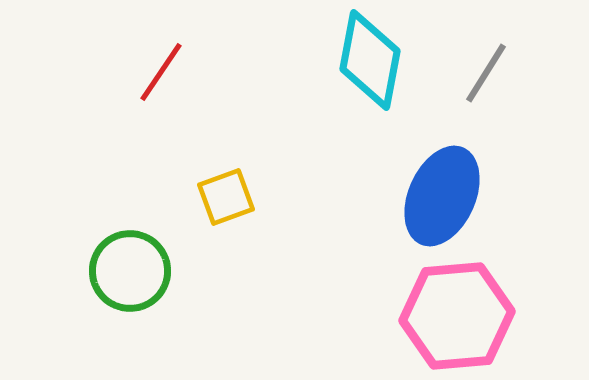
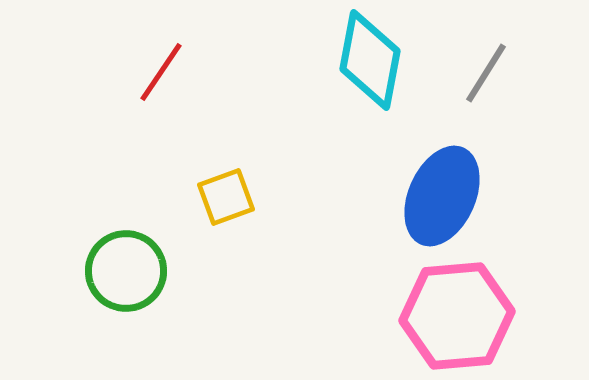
green circle: moved 4 px left
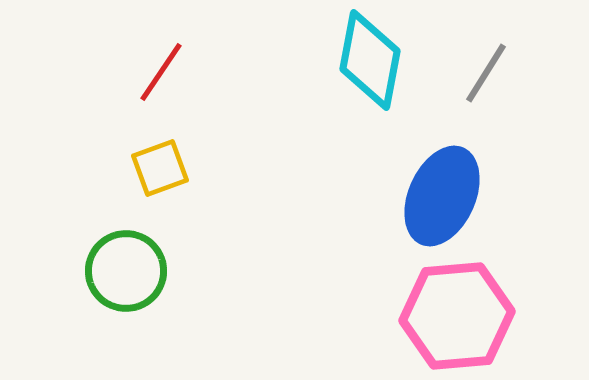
yellow square: moved 66 px left, 29 px up
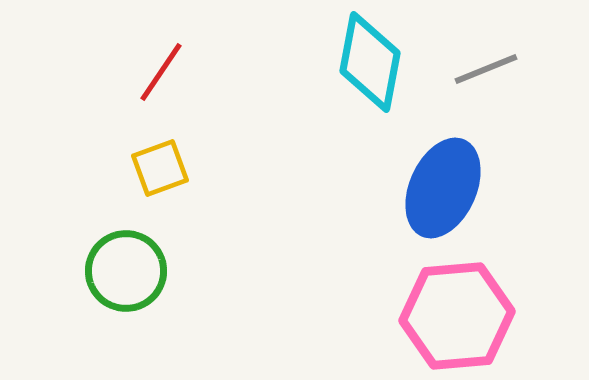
cyan diamond: moved 2 px down
gray line: moved 4 px up; rotated 36 degrees clockwise
blue ellipse: moved 1 px right, 8 px up
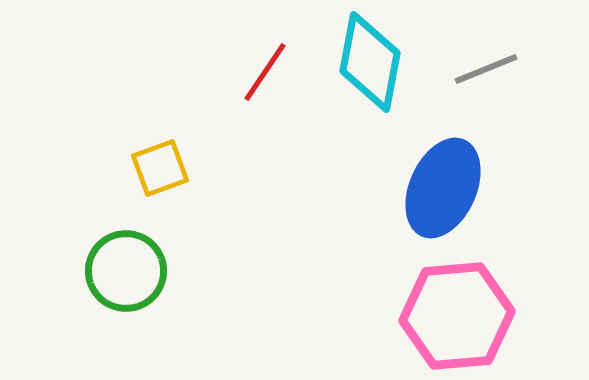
red line: moved 104 px right
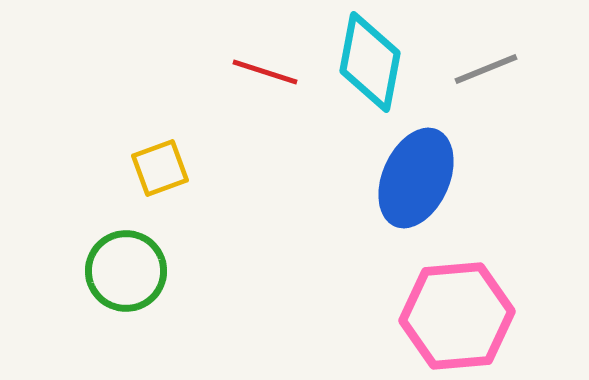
red line: rotated 74 degrees clockwise
blue ellipse: moved 27 px left, 10 px up
